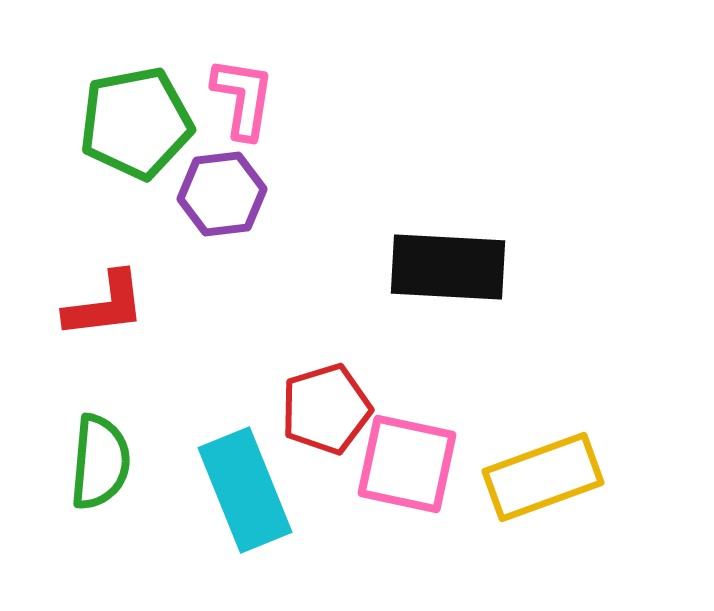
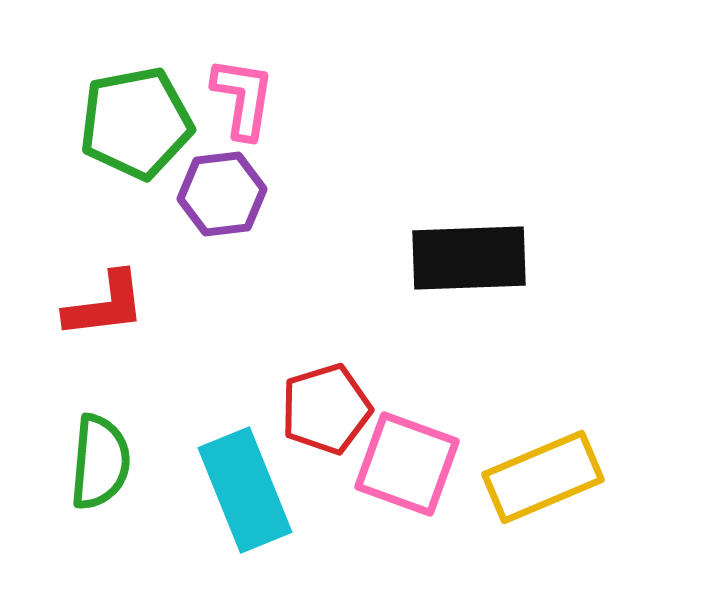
black rectangle: moved 21 px right, 9 px up; rotated 5 degrees counterclockwise
pink square: rotated 8 degrees clockwise
yellow rectangle: rotated 3 degrees counterclockwise
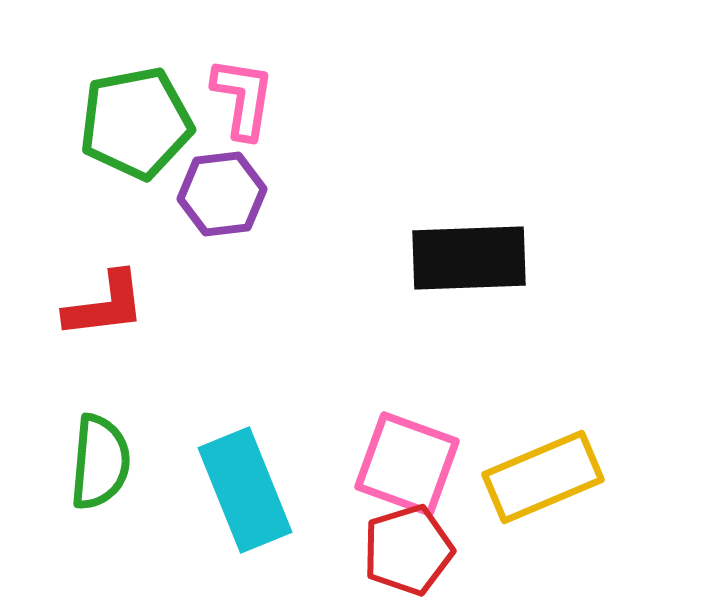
red pentagon: moved 82 px right, 141 px down
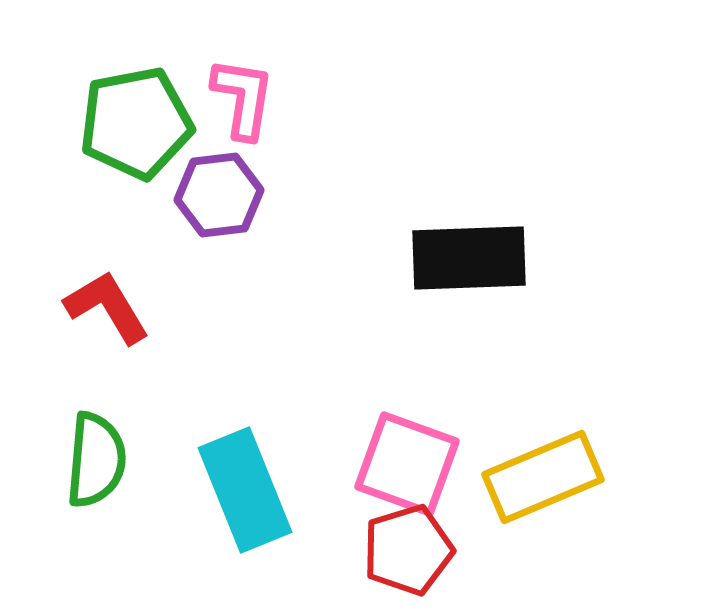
purple hexagon: moved 3 px left, 1 px down
red L-shape: moved 2 px right, 2 px down; rotated 114 degrees counterclockwise
green semicircle: moved 4 px left, 2 px up
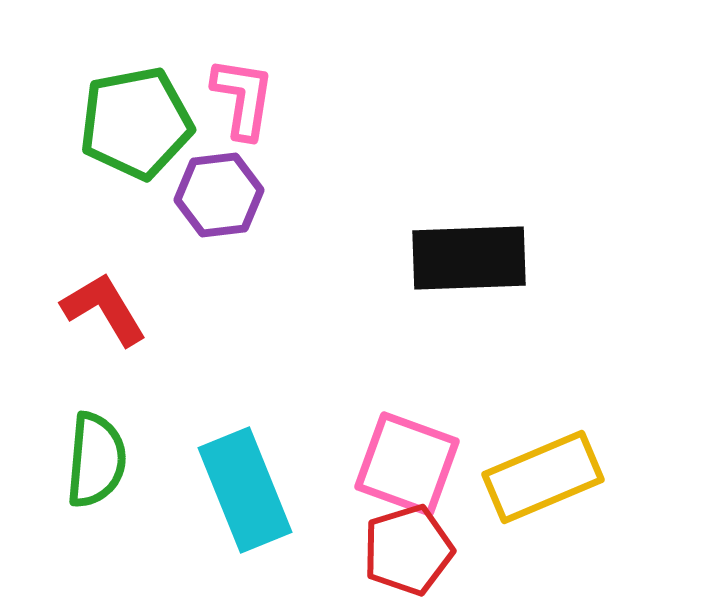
red L-shape: moved 3 px left, 2 px down
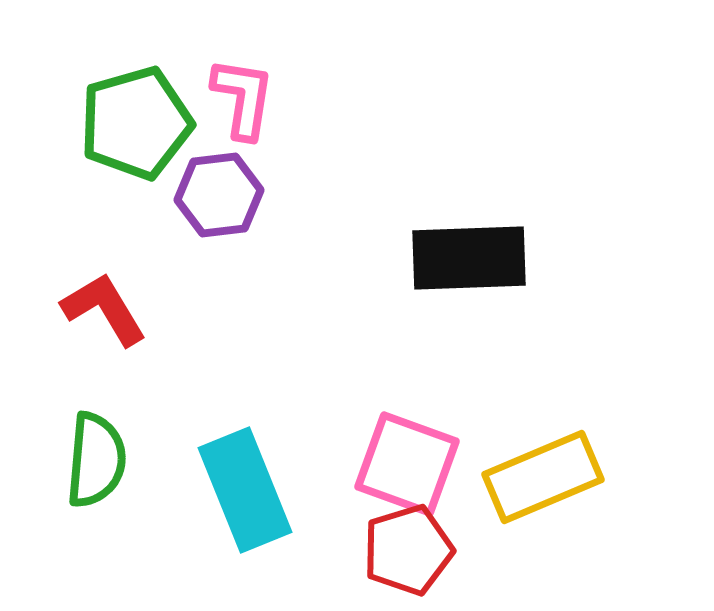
green pentagon: rotated 5 degrees counterclockwise
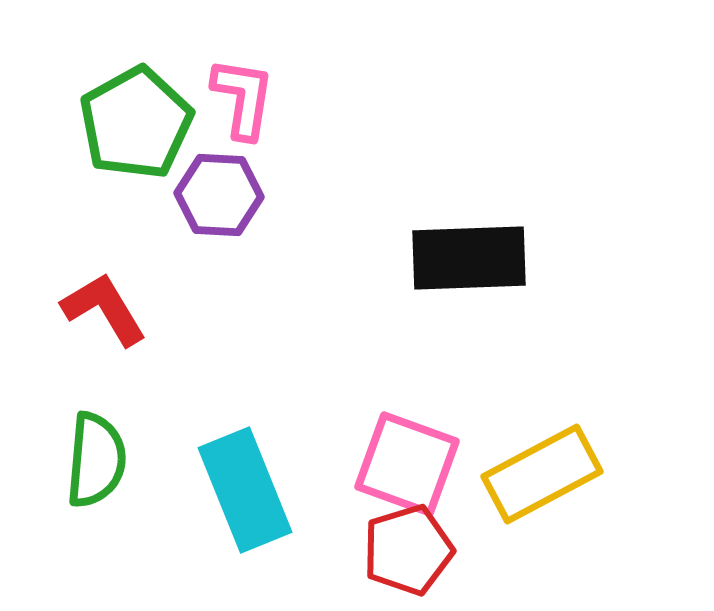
green pentagon: rotated 13 degrees counterclockwise
purple hexagon: rotated 10 degrees clockwise
yellow rectangle: moved 1 px left, 3 px up; rotated 5 degrees counterclockwise
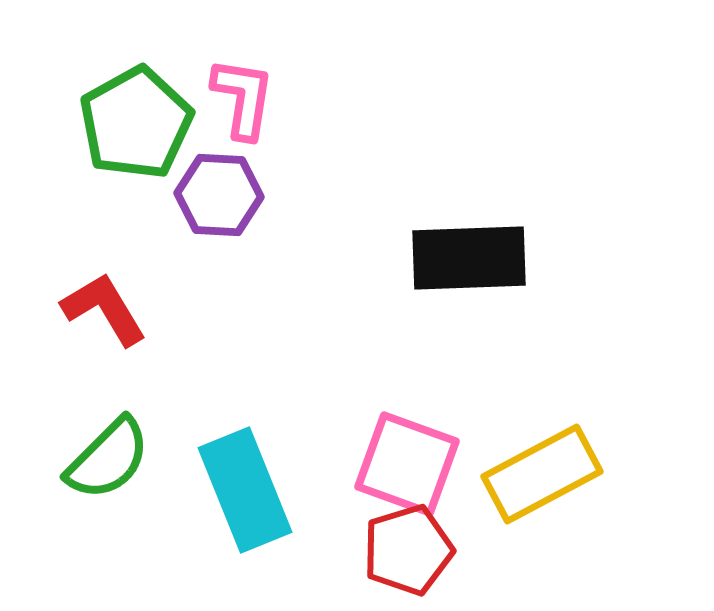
green semicircle: moved 12 px right, 1 px up; rotated 40 degrees clockwise
